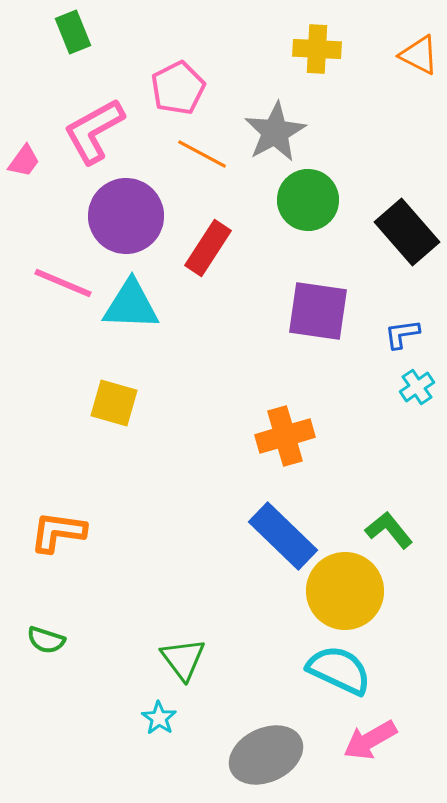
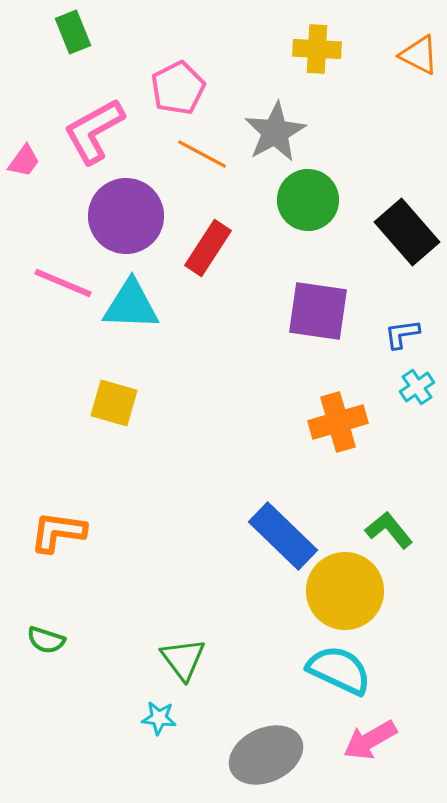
orange cross: moved 53 px right, 14 px up
cyan star: rotated 28 degrees counterclockwise
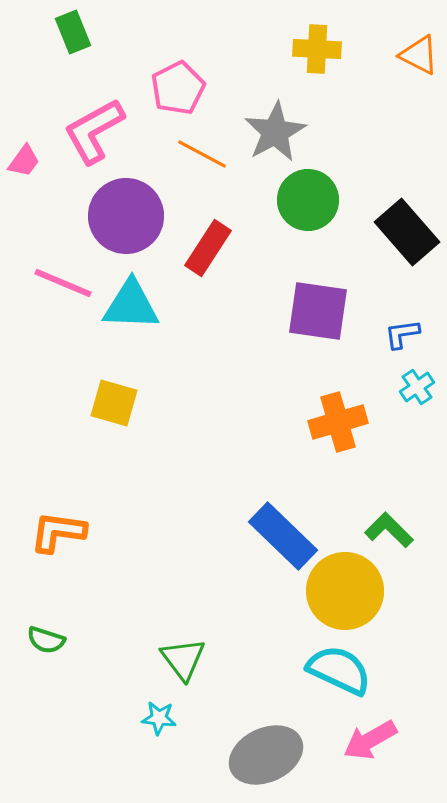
green L-shape: rotated 6 degrees counterclockwise
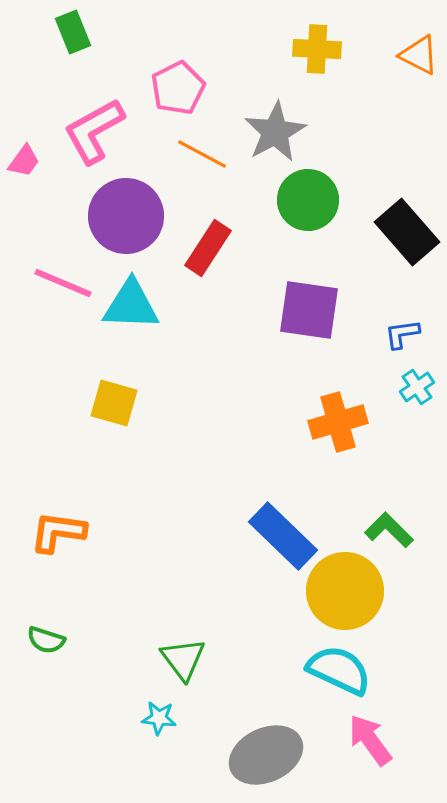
purple square: moved 9 px left, 1 px up
pink arrow: rotated 84 degrees clockwise
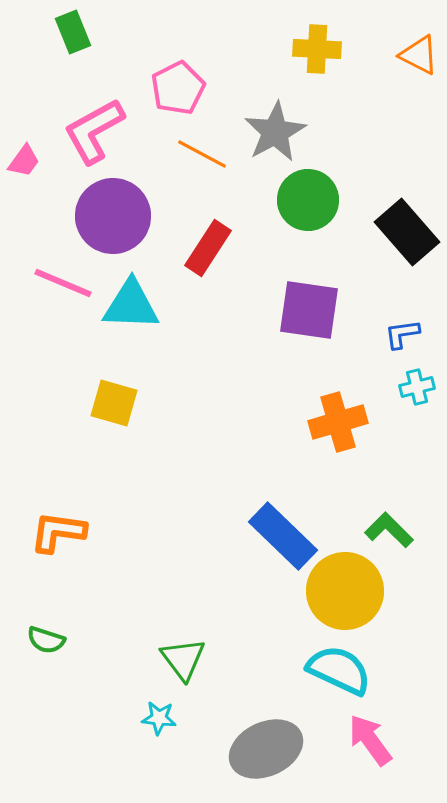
purple circle: moved 13 px left
cyan cross: rotated 20 degrees clockwise
gray ellipse: moved 6 px up
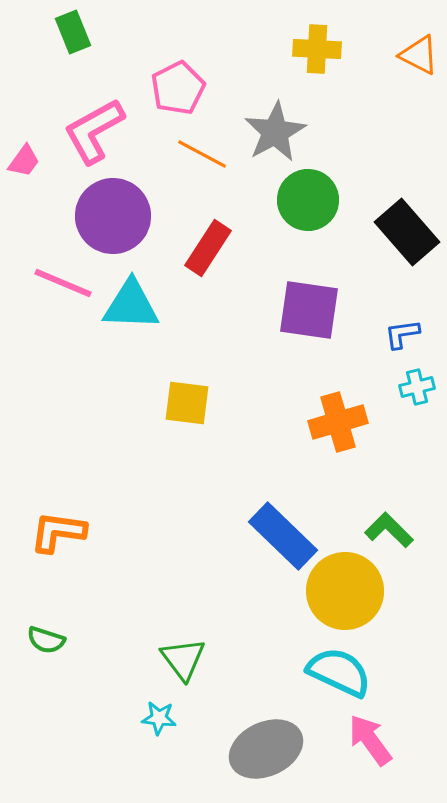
yellow square: moved 73 px right; rotated 9 degrees counterclockwise
cyan semicircle: moved 2 px down
